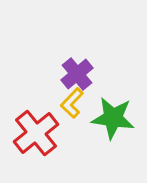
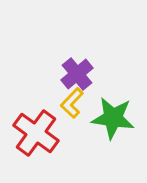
red cross: rotated 15 degrees counterclockwise
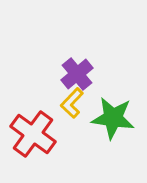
red cross: moved 3 px left, 1 px down
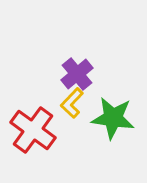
red cross: moved 4 px up
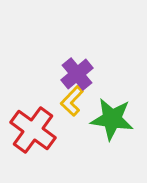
yellow L-shape: moved 2 px up
green star: moved 1 px left, 1 px down
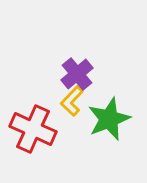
green star: moved 3 px left; rotated 30 degrees counterclockwise
red cross: moved 1 px up; rotated 12 degrees counterclockwise
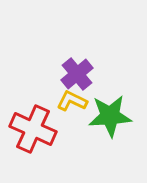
yellow L-shape: rotated 72 degrees clockwise
green star: moved 1 px right, 3 px up; rotated 18 degrees clockwise
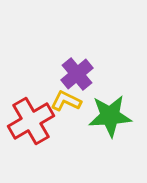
yellow L-shape: moved 6 px left
red cross: moved 2 px left, 8 px up; rotated 36 degrees clockwise
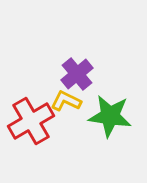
green star: rotated 12 degrees clockwise
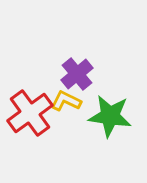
red cross: moved 1 px left, 8 px up; rotated 6 degrees counterclockwise
